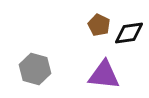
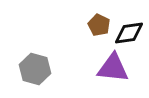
purple triangle: moved 9 px right, 7 px up
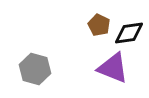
purple triangle: rotated 16 degrees clockwise
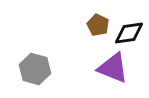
brown pentagon: moved 1 px left
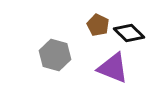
black diamond: rotated 52 degrees clockwise
gray hexagon: moved 20 px right, 14 px up
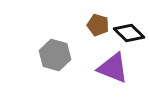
brown pentagon: rotated 10 degrees counterclockwise
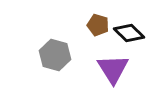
purple triangle: moved 1 px down; rotated 36 degrees clockwise
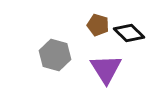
purple triangle: moved 7 px left
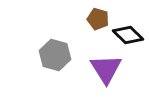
brown pentagon: moved 6 px up
black diamond: moved 1 px left, 2 px down
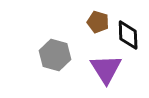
brown pentagon: moved 3 px down
black diamond: rotated 44 degrees clockwise
